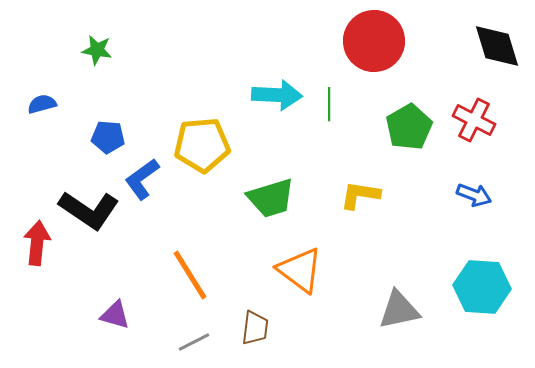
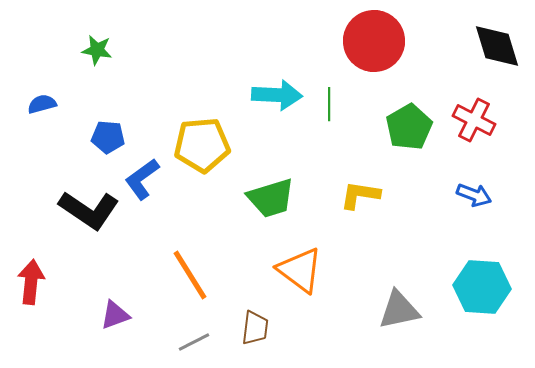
red arrow: moved 6 px left, 39 px down
purple triangle: rotated 36 degrees counterclockwise
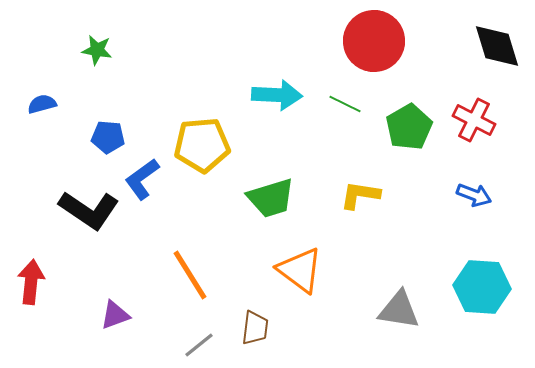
green line: moved 16 px right; rotated 64 degrees counterclockwise
gray triangle: rotated 21 degrees clockwise
gray line: moved 5 px right, 3 px down; rotated 12 degrees counterclockwise
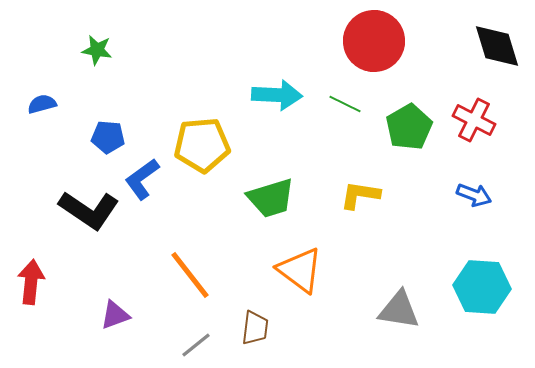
orange line: rotated 6 degrees counterclockwise
gray line: moved 3 px left
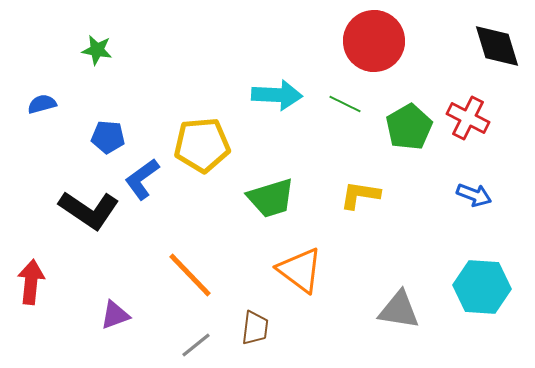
red cross: moved 6 px left, 2 px up
orange line: rotated 6 degrees counterclockwise
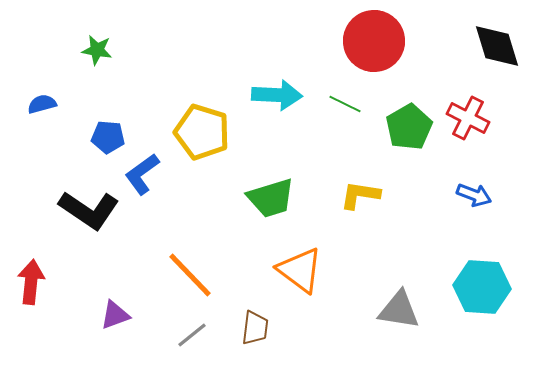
yellow pentagon: moved 13 px up; rotated 22 degrees clockwise
blue L-shape: moved 5 px up
gray line: moved 4 px left, 10 px up
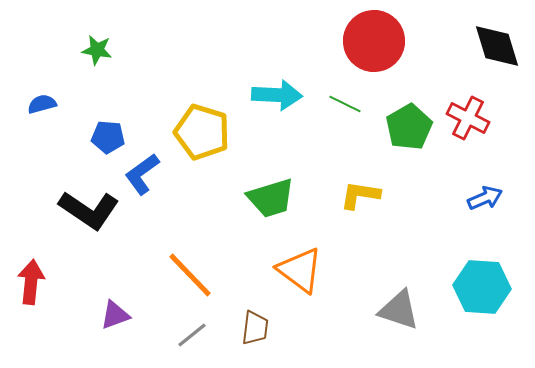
blue arrow: moved 11 px right, 3 px down; rotated 44 degrees counterclockwise
gray triangle: rotated 9 degrees clockwise
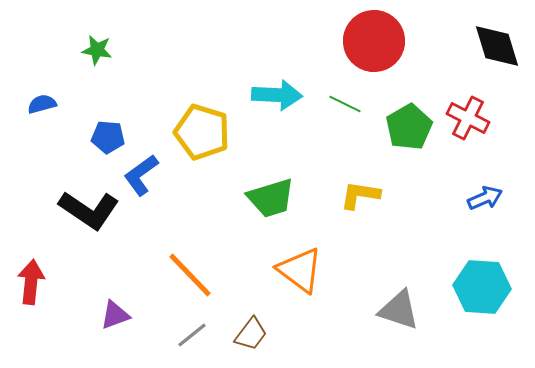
blue L-shape: moved 1 px left, 1 px down
brown trapezoid: moved 4 px left, 6 px down; rotated 30 degrees clockwise
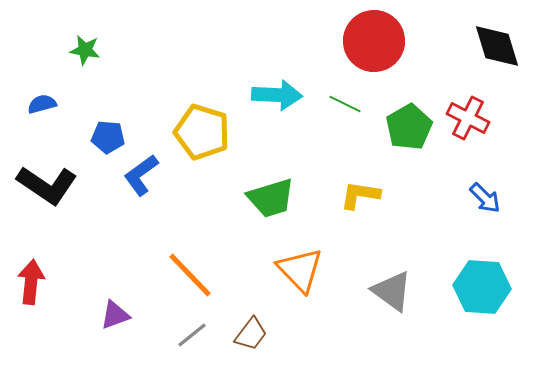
green star: moved 12 px left
blue arrow: rotated 68 degrees clockwise
black L-shape: moved 42 px left, 25 px up
orange triangle: rotated 9 degrees clockwise
gray triangle: moved 7 px left, 19 px up; rotated 18 degrees clockwise
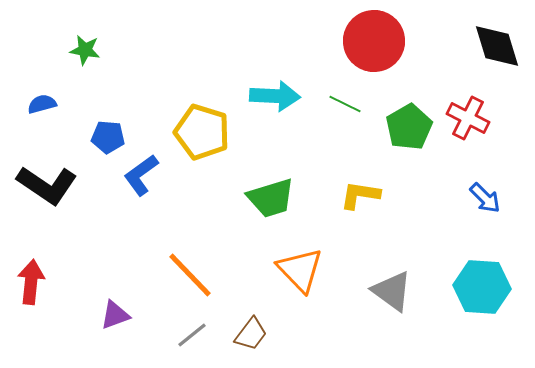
cyan arrow: moved 2 px left, 1 px down
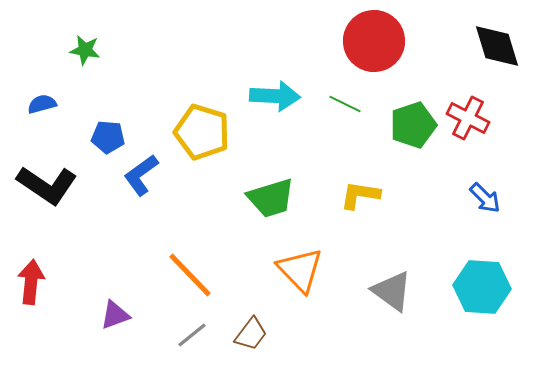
green pentagon: moved 4 px right, 2 px up; rotated 12 degrees clockwise
